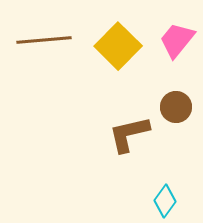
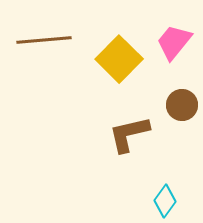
pink trapezoid: moved 3 px left, 2 px down
yellow square: moved 1 px right, 13 px down
brown circle: moved 6 px right, 2 px up
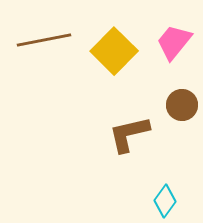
brown line: rotated 6 degrees counterclockwise
yellow square: moved 5 px left, 8 px up
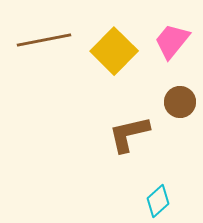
pink trapezoid: moved 2 px left, 1 px up
brown circle: moved 2 px left, 3 px up
cyan diamond: moved 7 px left; rotated 12 degrees clockwise
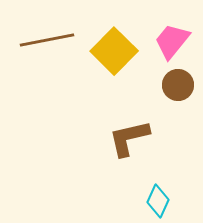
brown line: moved 3 px right
brown circle: moved 2 px left, 17 px up
brown L-shape: moved 4 px down
cyan diamond: rotated 24 degrees counterclockwise
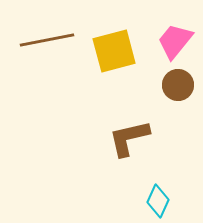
pink trapezoid: moved 3 px right
yellow square: rotated 30 degrees clockwise
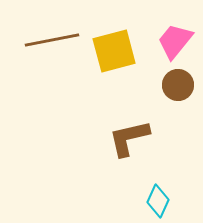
brown line: moved 5 px right
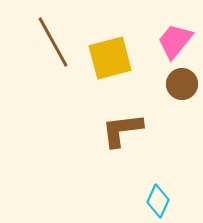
brown line: moved 1 px right, 2 px down; rotated 72 degrees clockwise
yellow square: moved 4 px left, 7 px down
brown circle: moved 4 px right, 1 px up
brown L-shape: moved 7 px left, 8 px up; rotated 6 degrees clockwise
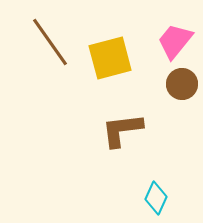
brown line: moved 3 px left; rotated 6 degrees counterclockwise
cyan diamond: moved 2 px left, 3 px up
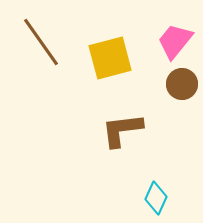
brown line: moved 9 px left
